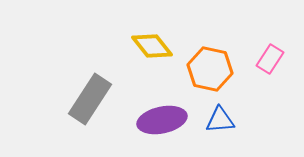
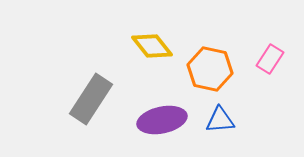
gray rectangle: moved 1 px right
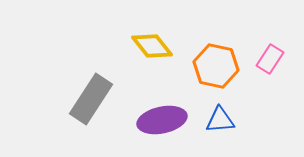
orange hexagon: moved 6 px right, 3 px up
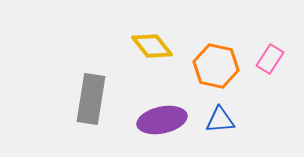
gray rectangle: rotated 24 degrees counterclockwise
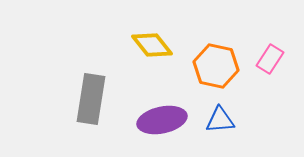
yellow diamond: moved 1 px up
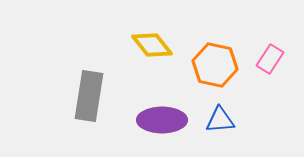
orange hexagon: moved 1 px left, 1 px up
gray rectangle: moved 2 px left, 3 px up
purple ellipse: rotated 12 degrees clockwise
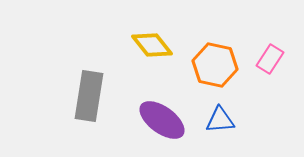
purple ellipse: rotated 36 degrees clockwise
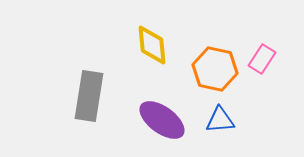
yellow diamond: rotated 33 degrees clockwise
pink rectangle: moved 8 px left
orange hexagon: moved 4 px down
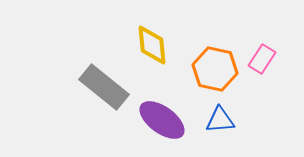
gray rectangle: moved 15 px right, 9 px up; rotated 60 degrees counterclockwise
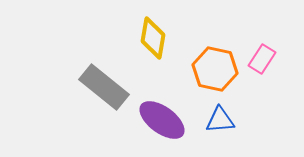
yellow diamond: moved 1 px right, 7 px up; rotated 15 degrees clockwise
